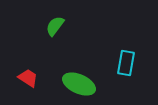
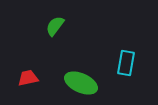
red trapezoid: rotated 45 degrees counterclockwise
green ellipse: moved 2 px right, 1 px up
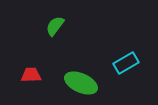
cyan rectangle: rotated 50 degrees clockwise
red trapezoid: moved 3 px right, 3 px up; rotated 10 degrees clockwise
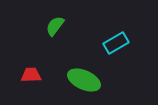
cyan rectangle: moved 10 px left, 20 px up
green ellipse: moved 3 px right, 3 px up
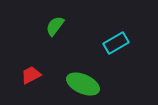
red trapezoid: rotated 25 degrees counterclockwise
green ellipse: moved 1 px left, 4 px down
